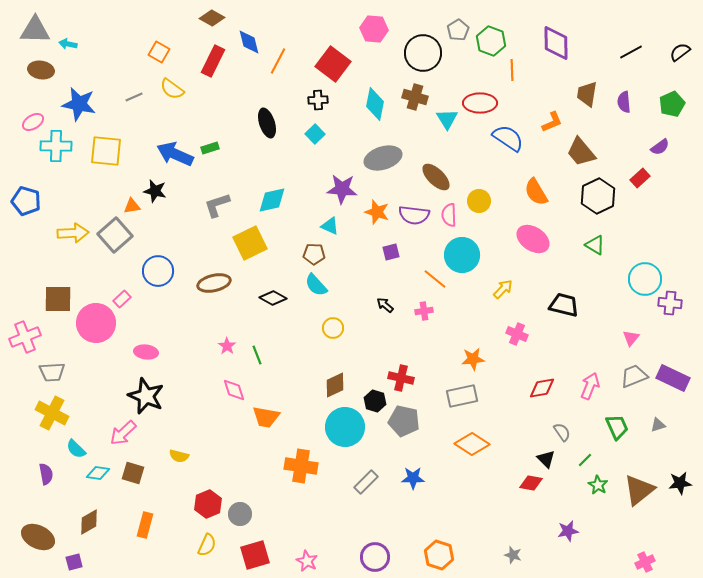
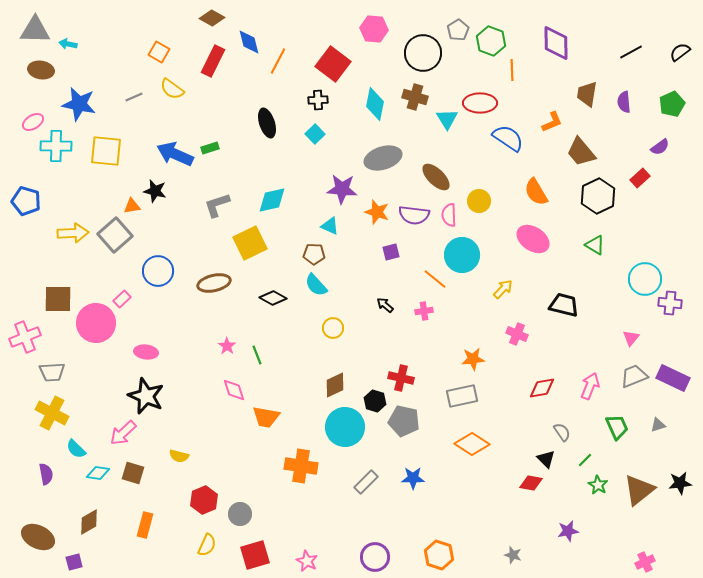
red hexagon at (208, 504): moved 4 px left, 4 px up
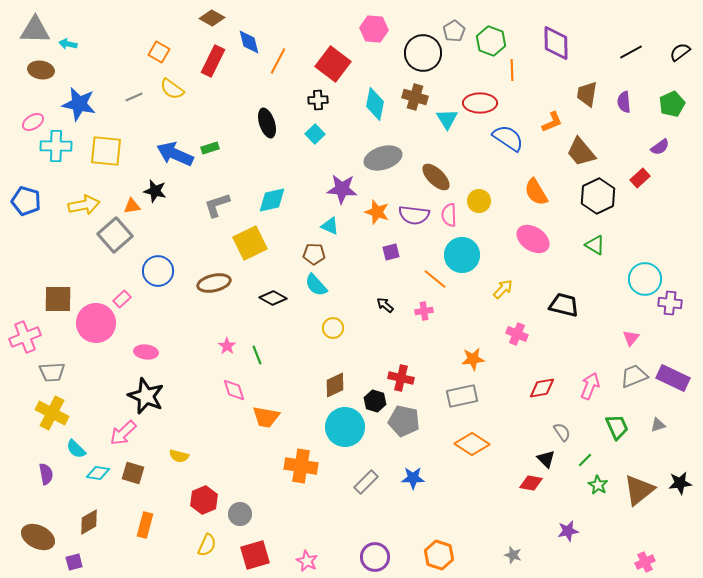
gray pentagon at (458, 30): moved 4 px left, 1 px down
yellow arrow at (73, 233): moved 11 px right, 28 px up; rotated 8 degrees counterclockwise
